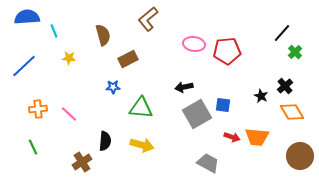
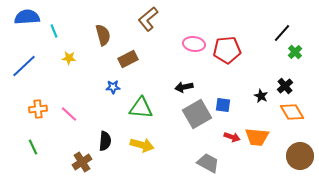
red pentagon: moved 1 px up
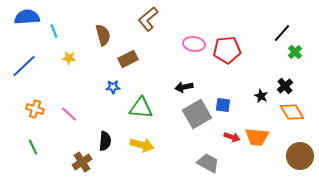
orange cross: moved 3 px left; rotated 24 degrees clockwise
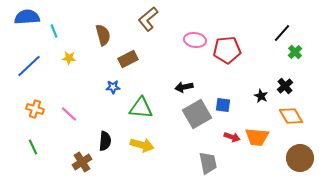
pink ellipse: moved 1 px right, 4 px up
blue line: moved 5 px right
orange diamond: moved 1 px left, 4 px down
brown circle: moved 2 px down
gray trapezoid: rotated 50 degrees clockwise
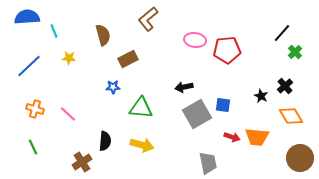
pink line: moved 1 px left
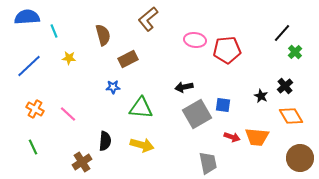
orange cross: rotated 12 degrees clockwise
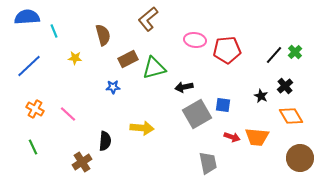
black line: moved 8 px left, 22 px down
yellow star: moved 6 px right
green triangle: moved 13 px right, 40 px up; rotated 20 degrees counterclockwise
yellow arrow: moved 17 px up; rotated 10 degrees counterclockwise
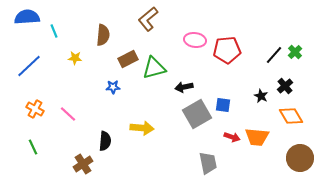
brown semicircle: rotated 20 degrees clockwise
brown cross: moved 1 px right, 2 px down
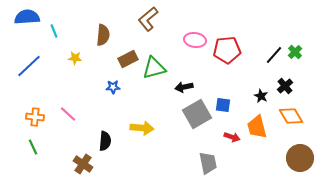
orange cross: moved 8 px down; rotated 24 degrees counterclockwise
orange trapezoid: moved 10 px up; rotated 70 degrees clockwise
brown cross: rotated 24 degrees counterclockwise
